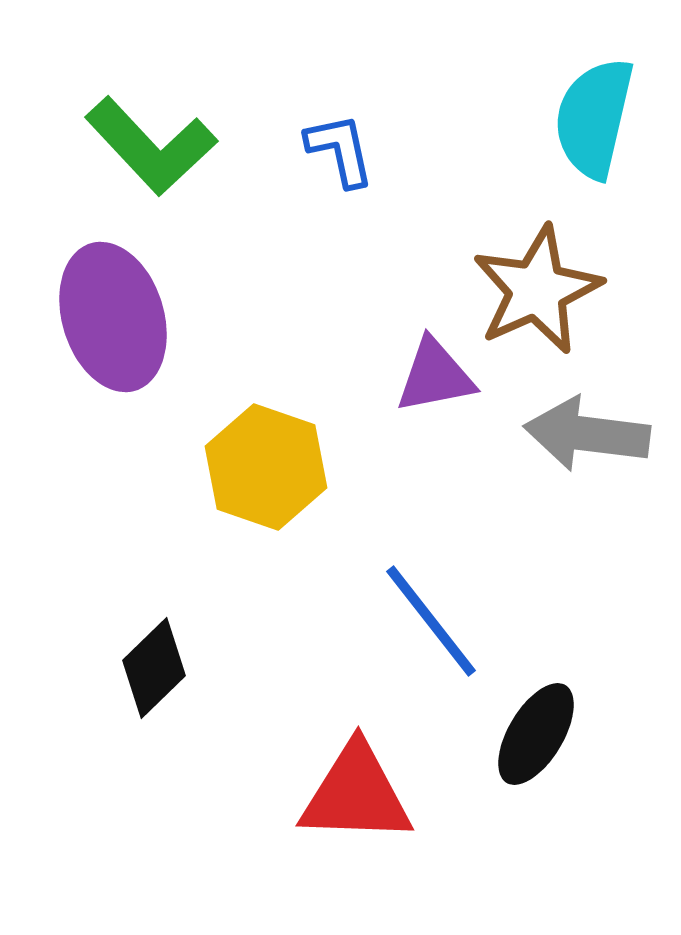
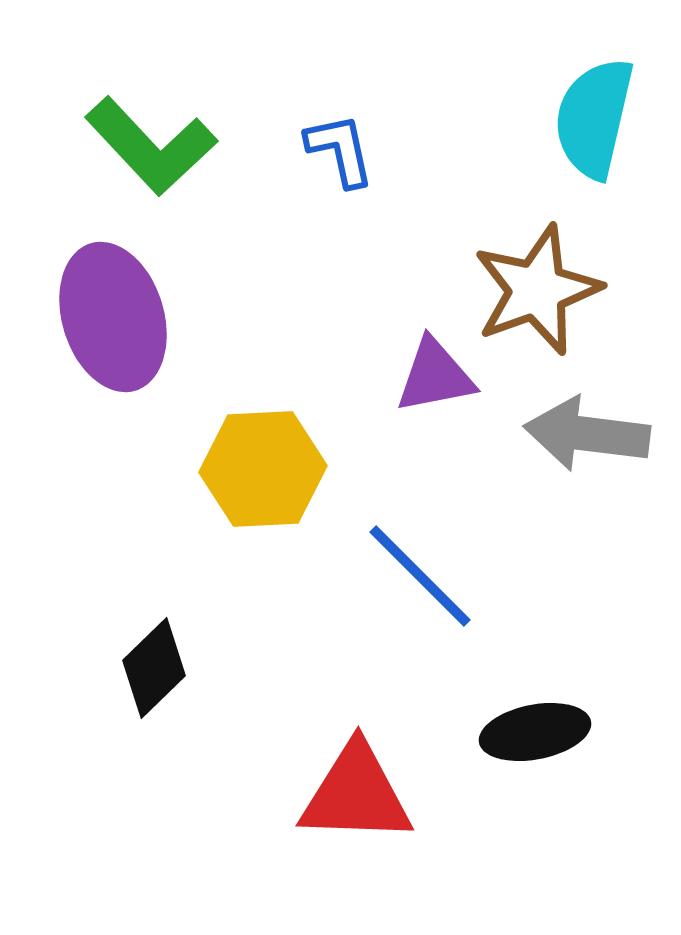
brown star: rotated 4 degrees clockwise
yellow hexagon: moved 3 px left, 2 px down; rotated 22 degrees counterclockwise
blue line: moved 11 px left, 45 px up; rotated 7 degrees counterclockwise
black ellipse: moved 1 px left, 2 px up; rotated 48 degrees clockwise
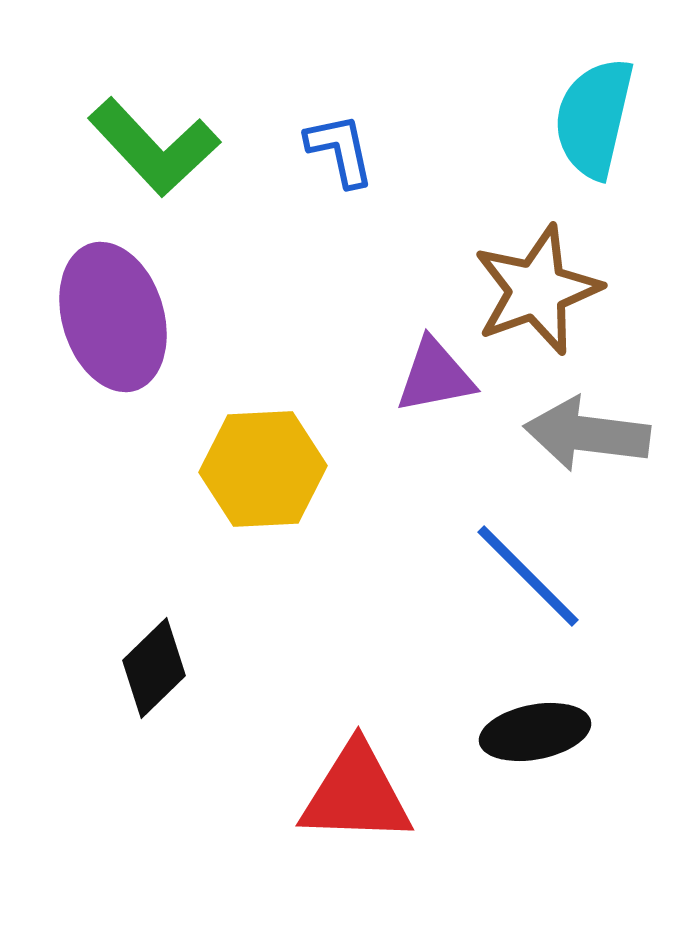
green L-shape: moved 3 px right, 1 px down
blue line: moved 108 px right
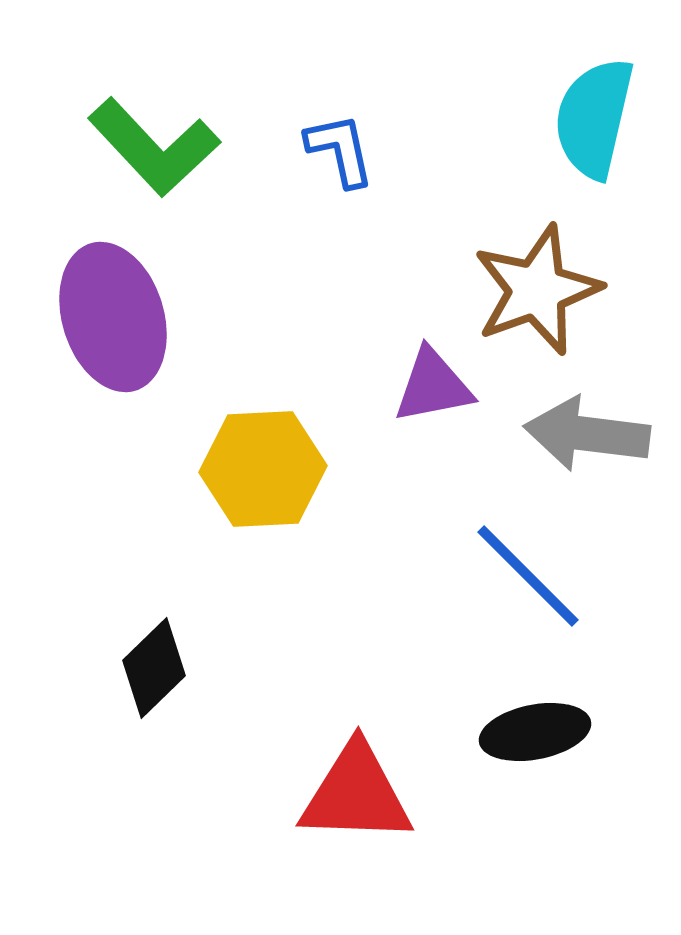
purple triangle: moved 2 px left, 10 px down
